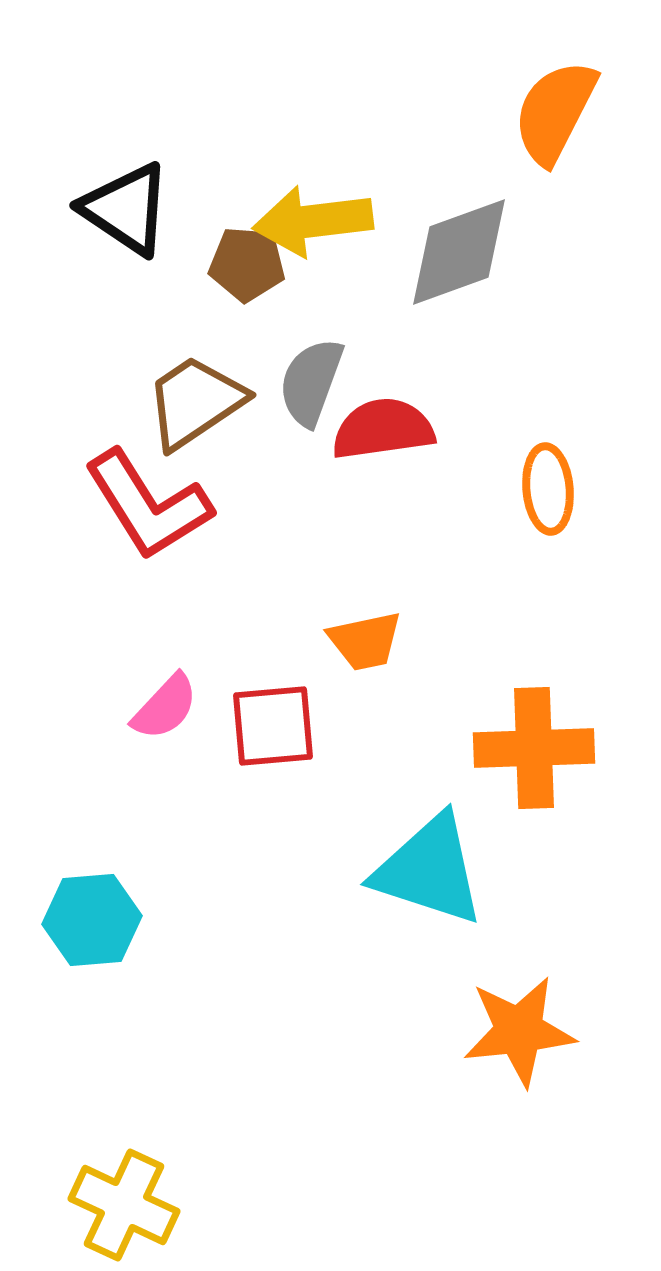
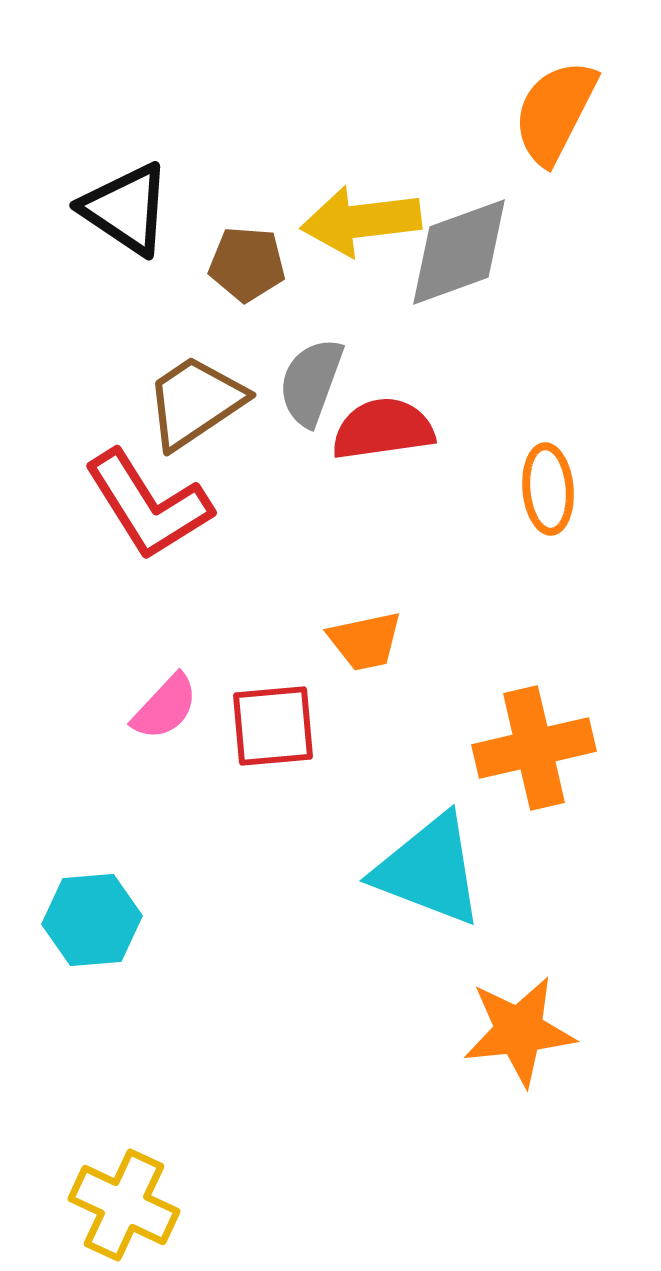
yellow arrow: moved 48 px right
orange cross: rotated 11 degrees counterclockwise
cyan triangle: rotated 3 degrees clockwise
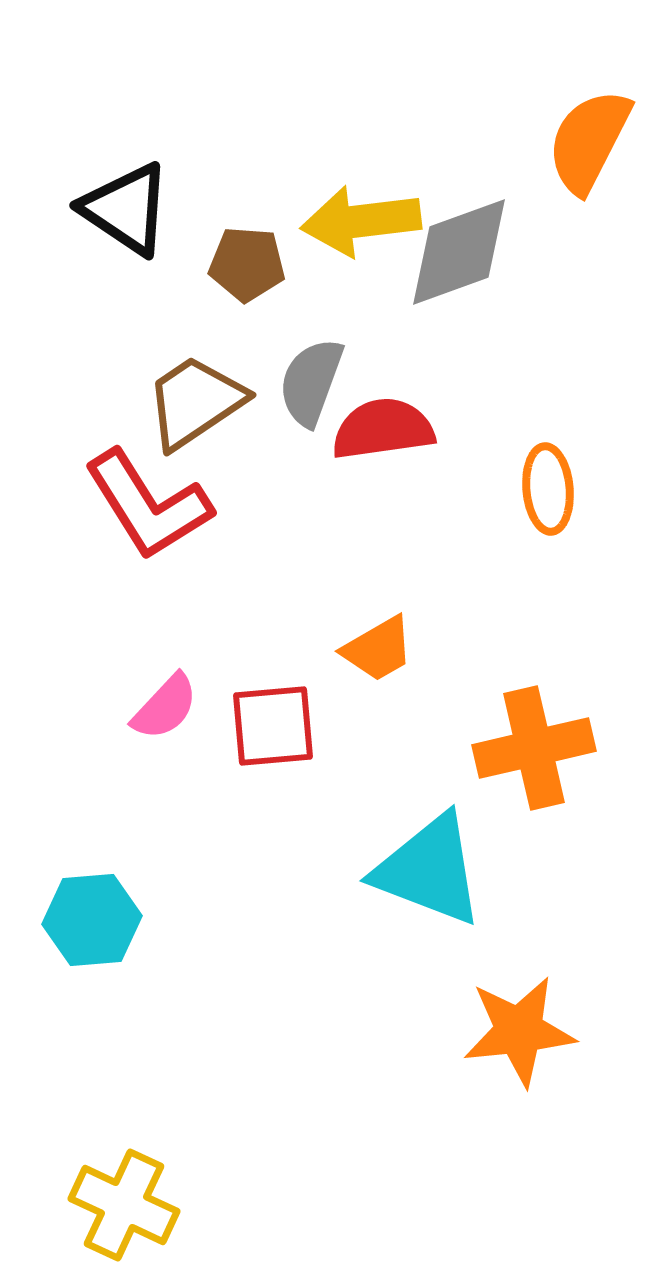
orange semicircle: moved 34 px right, 29 px down
orange trapezoid: moved 13 px right, 8 px down; rotated 18 degrees counterclockwise
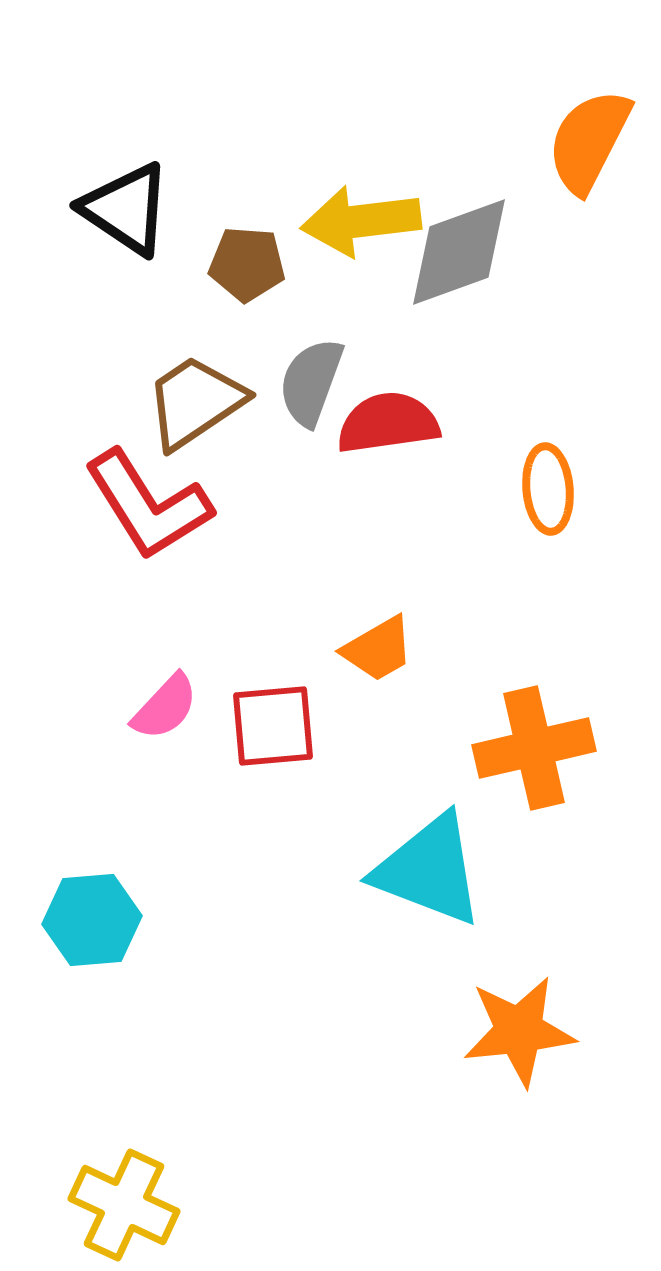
red semicircle: moved 5 px right, 6 px up
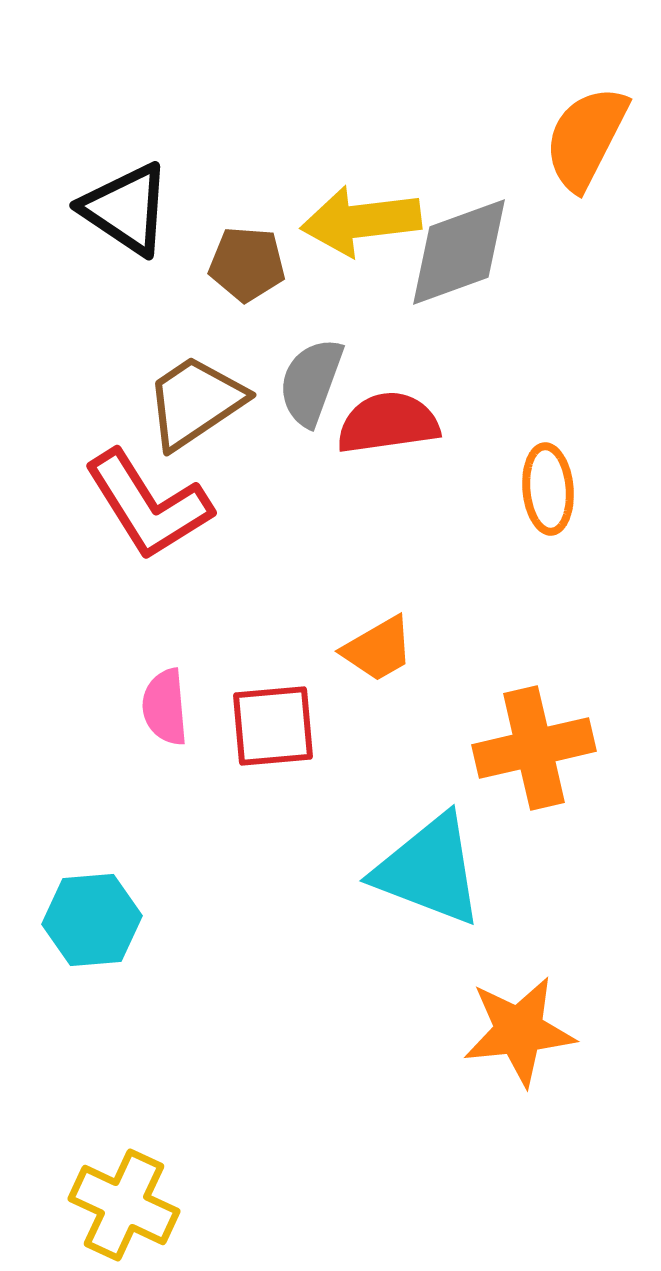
orange semicircle: moved 3 px left, 3 px up
pink semicircle: rotated 132 degrees clockwise
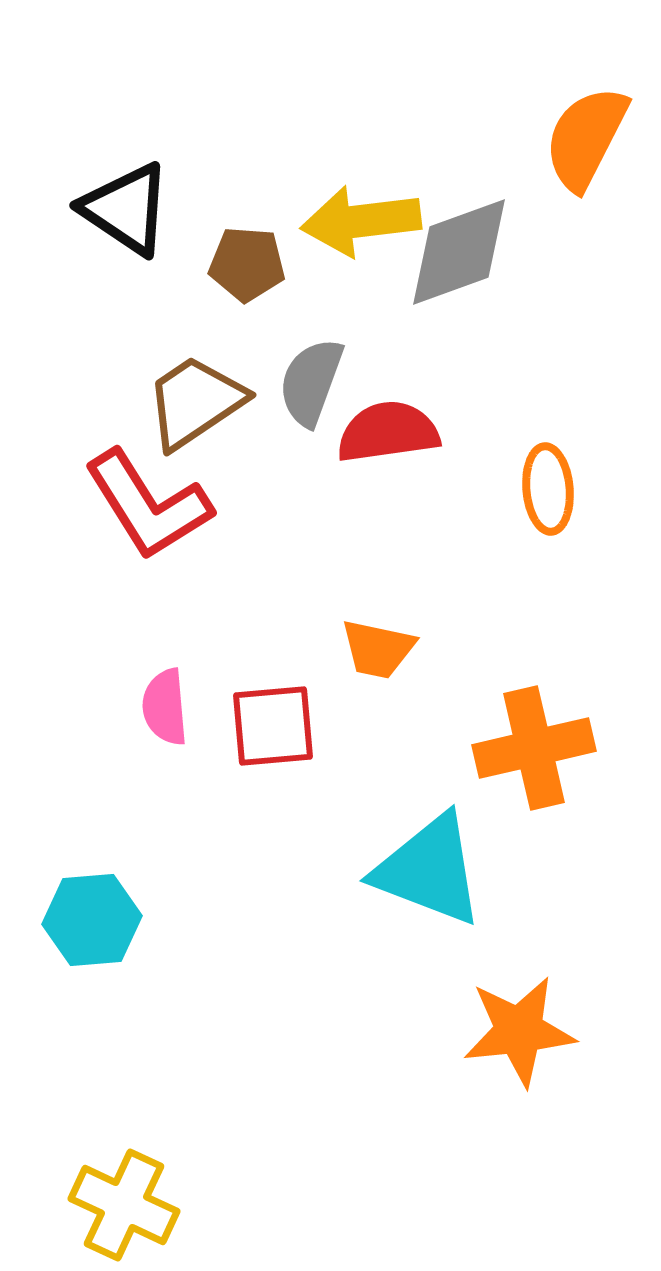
red semicircle: moved 9 px down
orange trapezoid: rotated 42 degrees clockwise
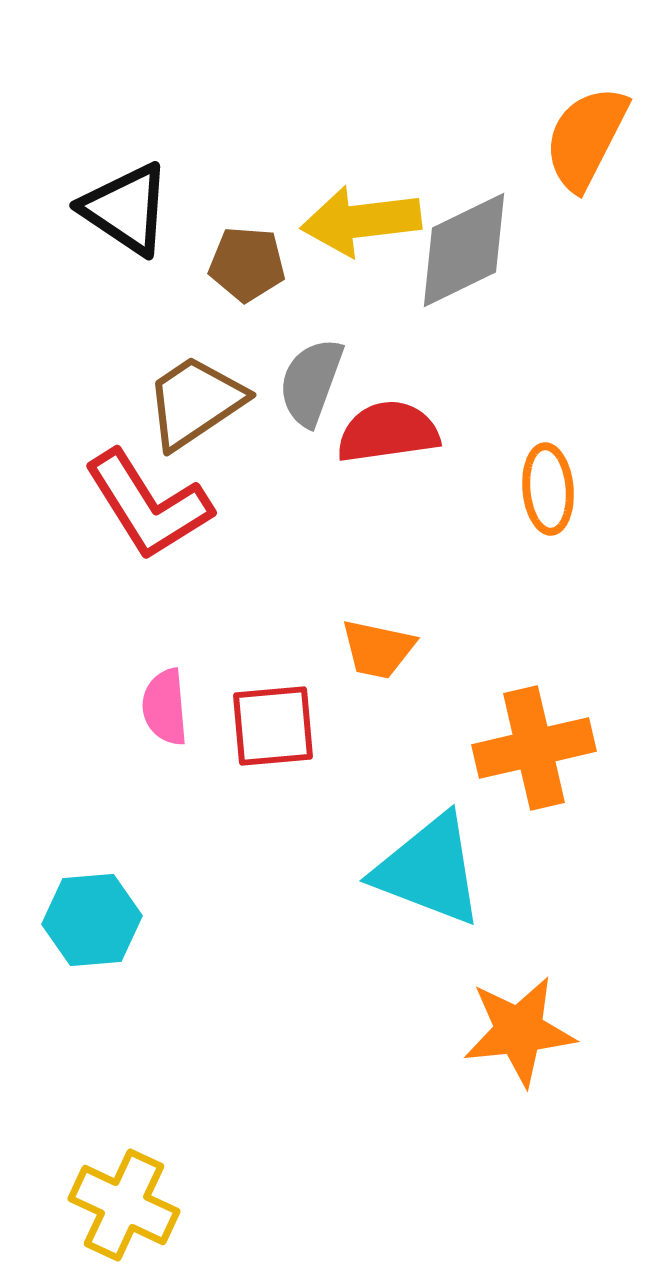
gray diamond: moved 5 px right, 2 px up; rotated 6 degrees counterclockwise
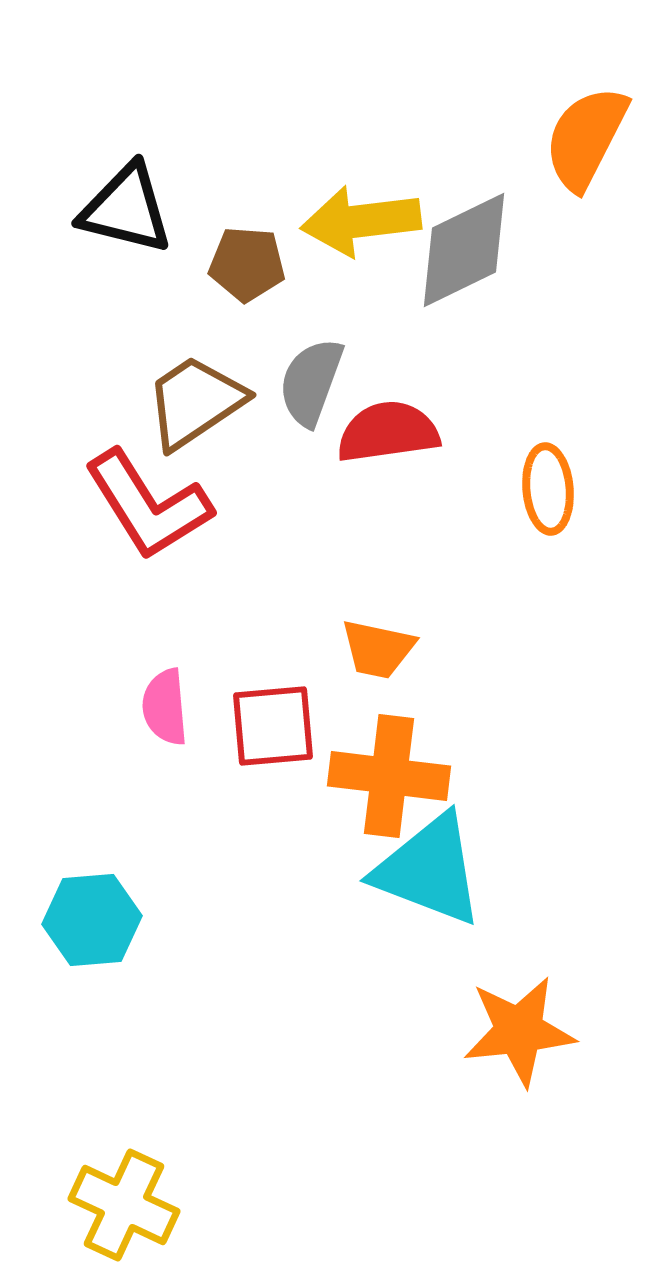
black triangle: rotated 20 degrees counterclockwise
orange cross: moved 145 px left, 28 px down; rotated 20 degrees clockwise
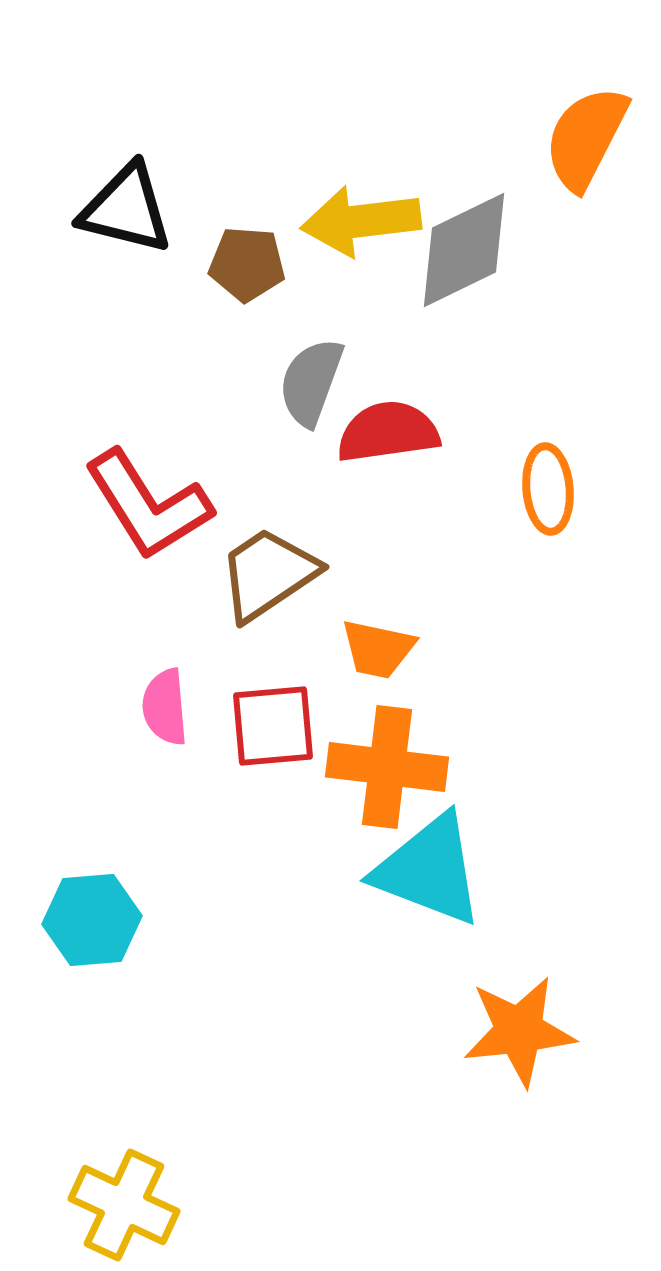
brown trapezoid: moved 73 px right, 172 px down
orange cross: moved 2 px left, 9 px up
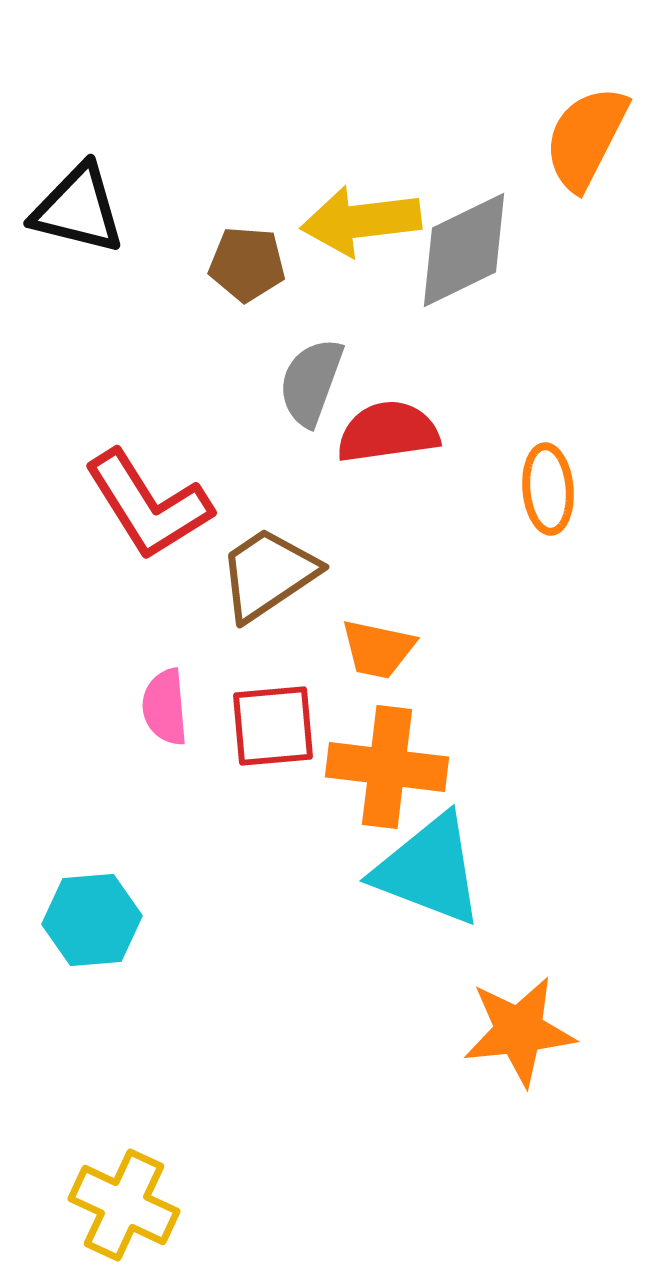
black triangle: moved 48 px left
